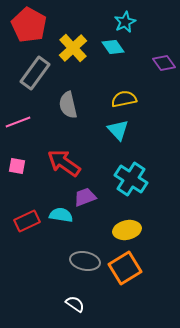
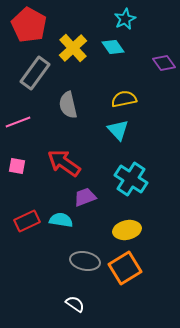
cyan star: moved 3 px up
cyan semicircle: moved 5 px down
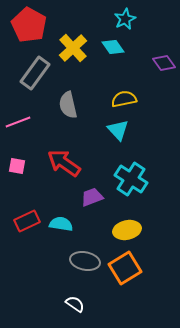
purple trapezoid: moved 7 px right
cyan semicircle: moved 4 px down
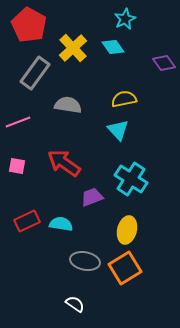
gray semicircle: rotated 112 degrees clockwise
yellow ellipse: rotated 64 degrees counterclockwise
